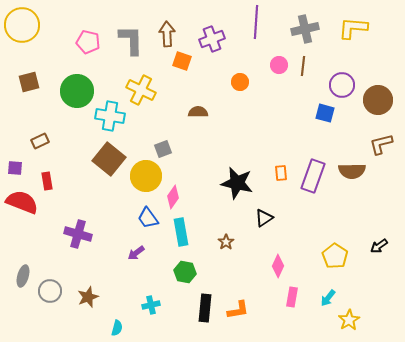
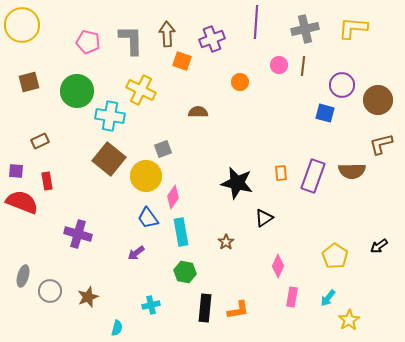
purple square at (15, 168): moved 1 px right, 3 px down
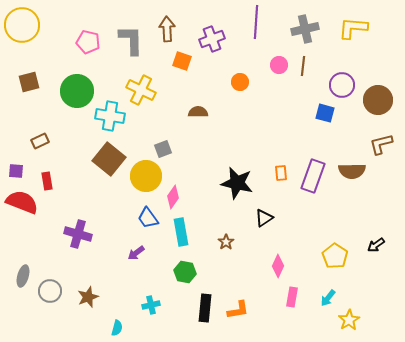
brown arrow at (167, 34): moved 5 px up
black arrow at (379, 246): moved 3 px left, 1 px up
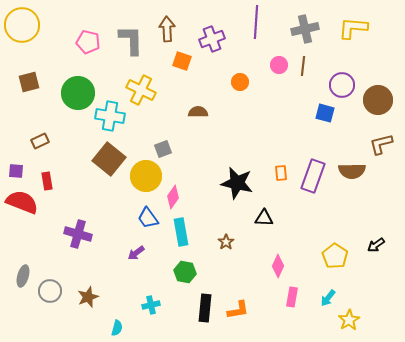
green circle at (77, 91): moved 1 px right, 2 px down
black triangle at (264, 218): rotated 36 degrees clockwise
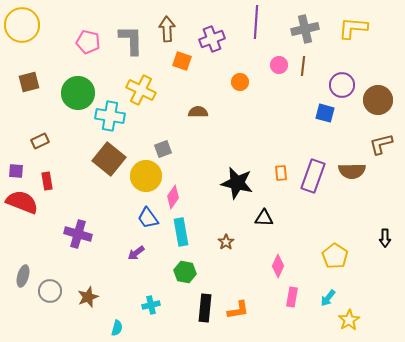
black arrow at (376, 245): moved 9 px right, 7 px up; rotated 54 degrees counterclockwise
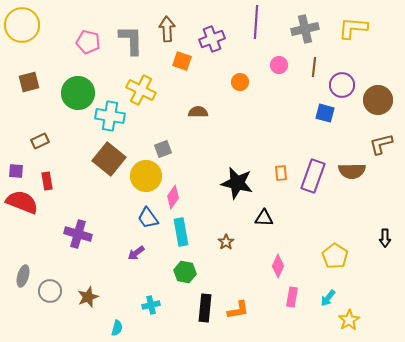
brown line at (303, 66): moved 11 px right, 1 px down
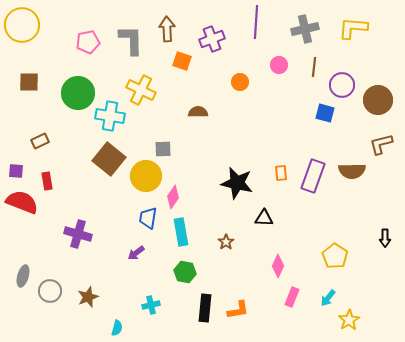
pink pentagon at (88, 42): rotated 25 degrees counterclockwise
brown square at (29, 82): rotated 15 degrees clockwise
gray square at (163, 149): rotated 18 degrees clockwise
blue trapezoid at (148, 218): rotated 45 degrees clockwise
pink rectangle at (292, 297): rotated 12 degrees clockwise
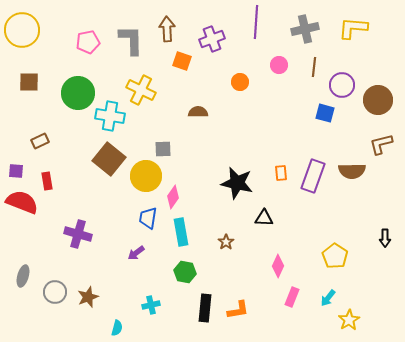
yellow circle at (22, 25): moved 5 px down
gray circle at (50, 291): moved 5 px right, 1 px down
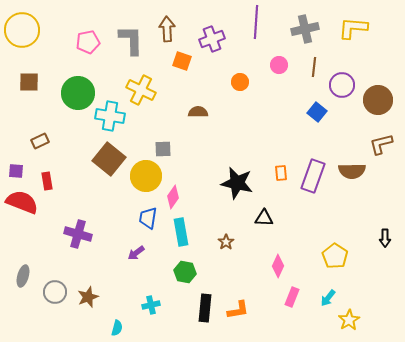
blue square at (325, 113): moved 8 px left, 1 px up; rotated 24 degrees clockwise
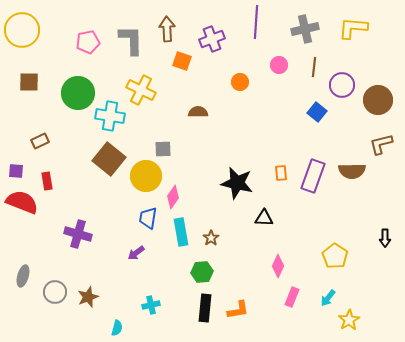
brown star at (226, 242): moved 15 px left, 4 px up
green hexagon at (185, 272): moved 17 px right; rotated 15 degrees counterclockwise
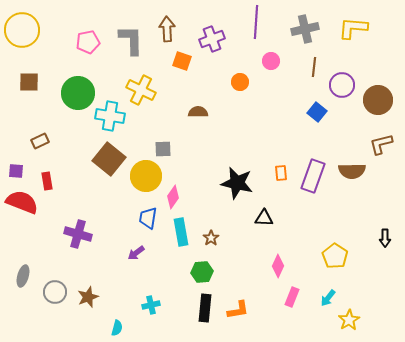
pink circle at (279, 65): moved 8 px left, 4 px up
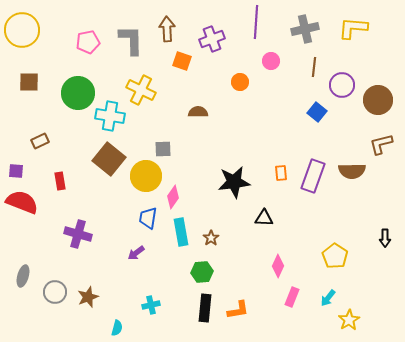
red rectangle at (47, 181): moved 13 px right
black star at (237, 183): moved 3 px left, 1 px up; rotated 20 degrees counterclockwise
